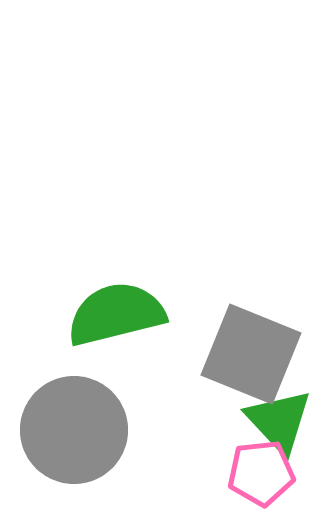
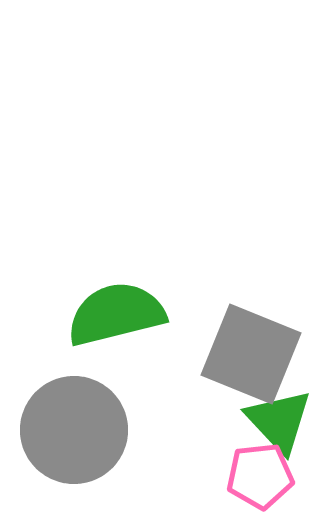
pink pentagon: moved 1 px left, 3 px down
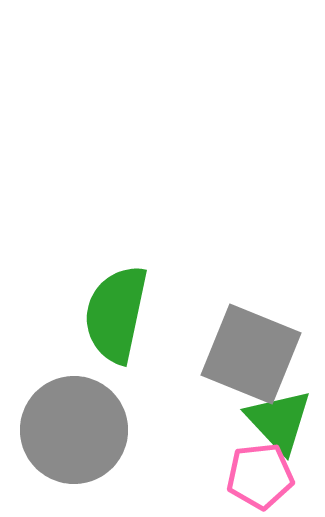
green semicircle: rotated 64 degrees counterclockwise
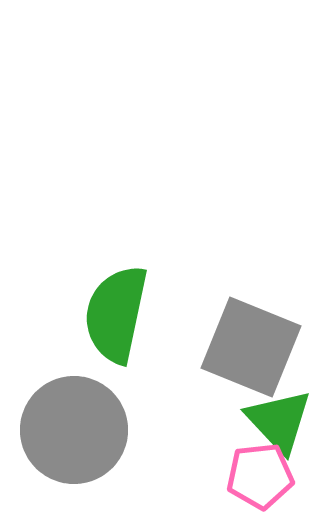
gray square: moved 7 px up
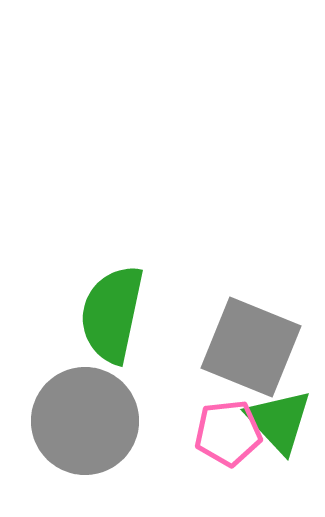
green semicircle: moved 4 px left
gray circle: moved 11 px right, 9 px up
pink pentagon: moved 32 px left, 43 px up
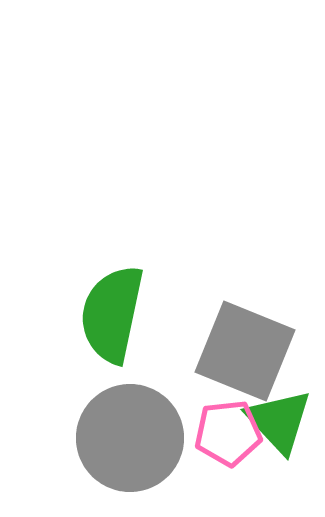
gray square: moved 6 px left, 4 px down
gray circle: moved 45 px right, 17 px down
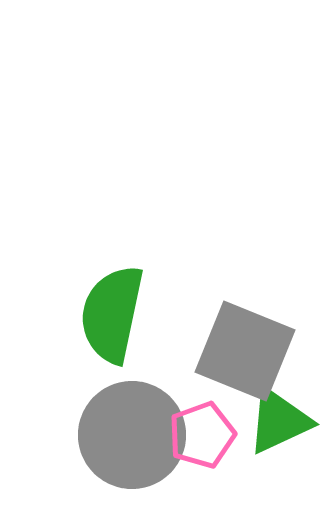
green triangle: rotated 48 degrees clockwise
pink pentagon: moved 26 px left, 2 px down; rotated 14 degrees counterclockwise
gray circle: moved 2 px right, 3 px up
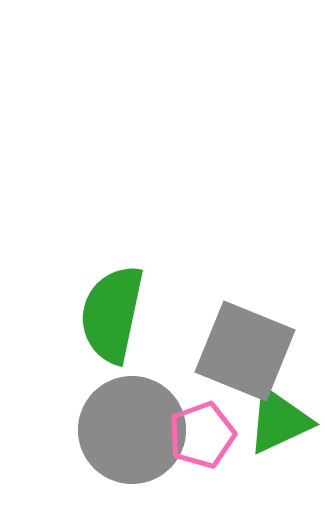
gray circle: moved 5 px up
